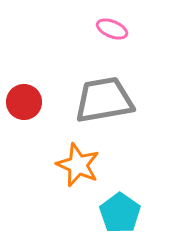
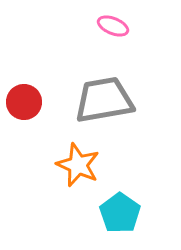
pink ellipse: moved 1 px right, 3 px up
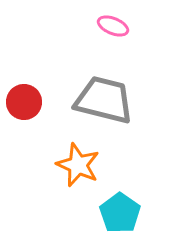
gray trapezoid: rotated 24 degrees clockwise
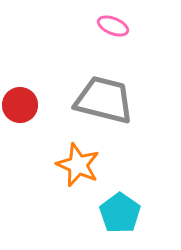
red circle: moved 4 px left, 3 px down
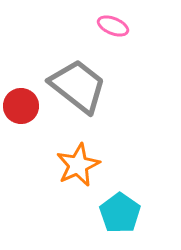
gray trapezoid: moved 26 px left, 14 px up; rotated 24 degrees clockwise
red circle: moved 1 px right, 1 px down
orange star: rotated 24 degrees clockwise
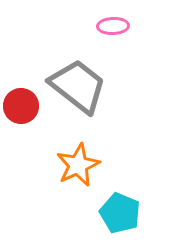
pink ellipse: rotated 24 degrees counterclockwise
cyan pentagon: rotated 12 degrees counterclockwise
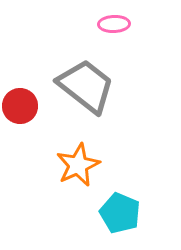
pink ellipse: moved 1 px right, 2 px up
gray trapezoid: moved 8 px right
red circle: moved 1 px left
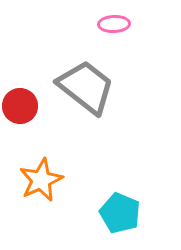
gray trapezoid: moved 1 px down
orange star: moved 37 px left, 15 px down
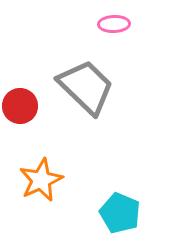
gray trapezoid: rotated 6 degrees clockwise
